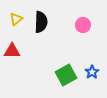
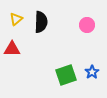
pink circle: moved 4 px right
red triangle: moved 2 px up
green square: rotated 10 degrees clockwise
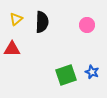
black semicircle: moved 1 px right
blue star: rotated 16 degrees counterclockwise
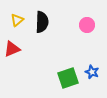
yellow triangle: moved 1 px right, 1 px down
red triangle: rotated 24 degrees counterclockwise
green square: moved 2 px right, 3 px down
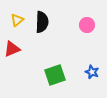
green square: moved 13 px left, 3 px up
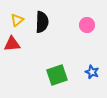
red triangle: moved 5 px up; rotated 18 degrees clockwise
green square: moved 2 px right
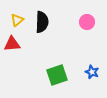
pink circle: moved 3 px up
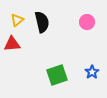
black semicircle: rotated 15 degrees counterclockwise
blue star: rotated 16 degrees clockwise
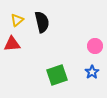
pink circle: moved 8 px right, 24 px down
